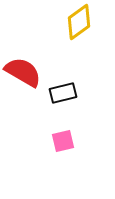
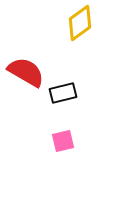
yellow diamond: moved 1 px right, 1 px down
red semicircle: moved 3 px right
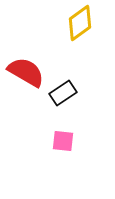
black rectangle: rotated 20 degrees counterclockwise
pink square: rotated 20 degrees clockwise
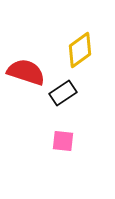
yellow diamond: moved 27 px down
red semicircle: rotated 12 degrees counterclockwise
